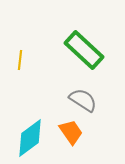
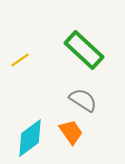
yellow line: rotated 48 degrees clockwise
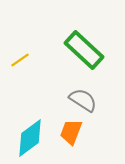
orange trapezoid: rotated 124 degrees counterclockwise
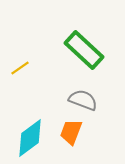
yellow line: moved 8 px down
gray semicircle: rotated 12 degrees counterclockwise
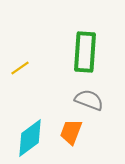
green rectangle: moved 1 px right, 2 px down; rotated 51 degrees clockwise
gray semicircle: moved 6 px right
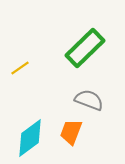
green rectangle: moved 4 px up; rotated 42 degrees clockwise
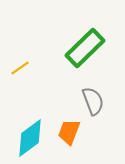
gray semicircle: moved 4 px right, 1 px down; rotated 48 degrees clockwise
orange trapezoid: moved 2 px left
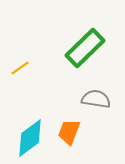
gray semicircle: moved 3 px right, 2 px up; rotated 60 degrees counterclockwise
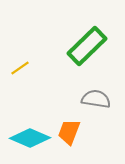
green rectangle: moved 2 px right, 2 px up
cyan diamond: rotated 60 degrees clockwise
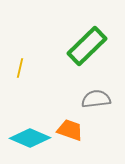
yellow line: rotated 42 degrees counterclockwise
gray semicircle: rotated 16 degrees counterclockwise
orange trapezoid: moved 1 px right, 2 px up; rotated 88 degrees clockwise
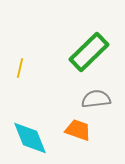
green rectangle: moved 2 px right, 6 px down
orange trapezoid: moved 8 px right
cyan diamond: rotated 45 degrees clockwise
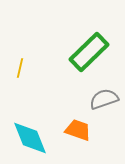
gray semicircle: moved 8 px right; rotated 12 degrees counterclockwise
